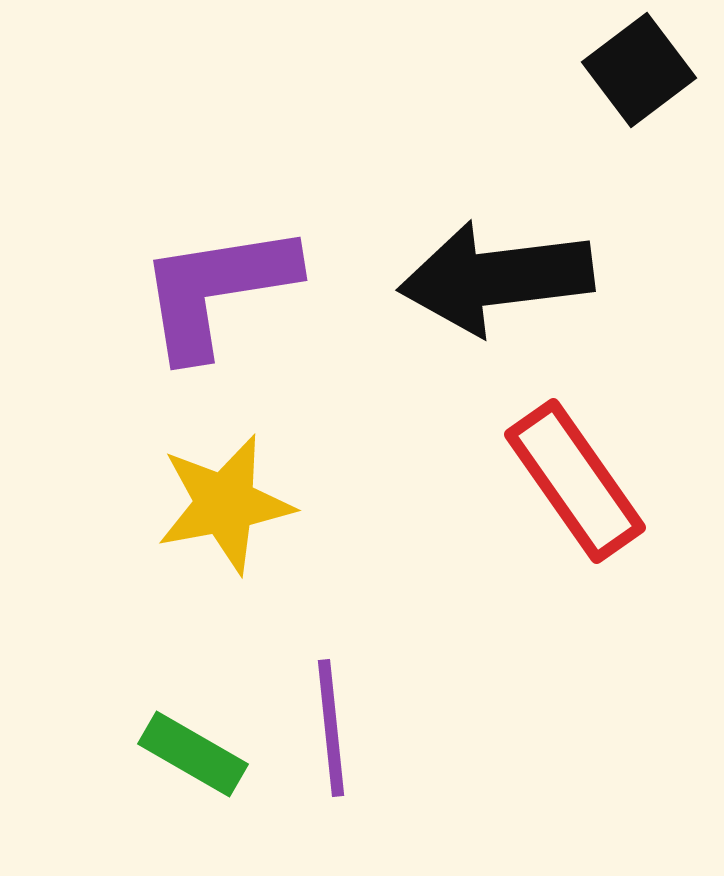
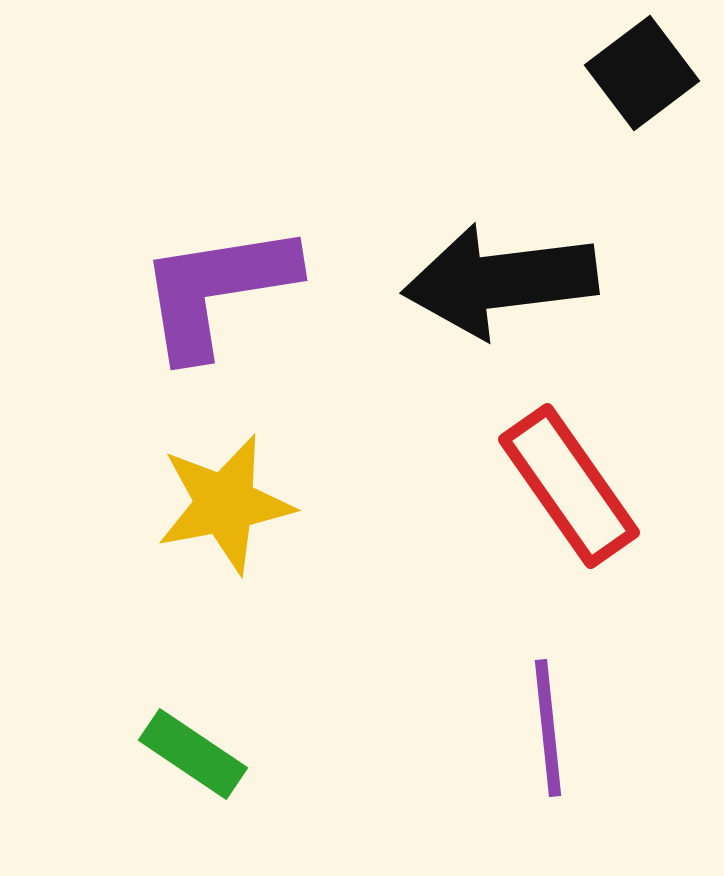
black square: moved 3 px right, 3 px down
black arrow: moved 4 px right, 3 px down
red rectangle: moved 6 px left, 5 px down
purple line: moved 217 px right
green rectangle: rotated 4 degrees clockwise
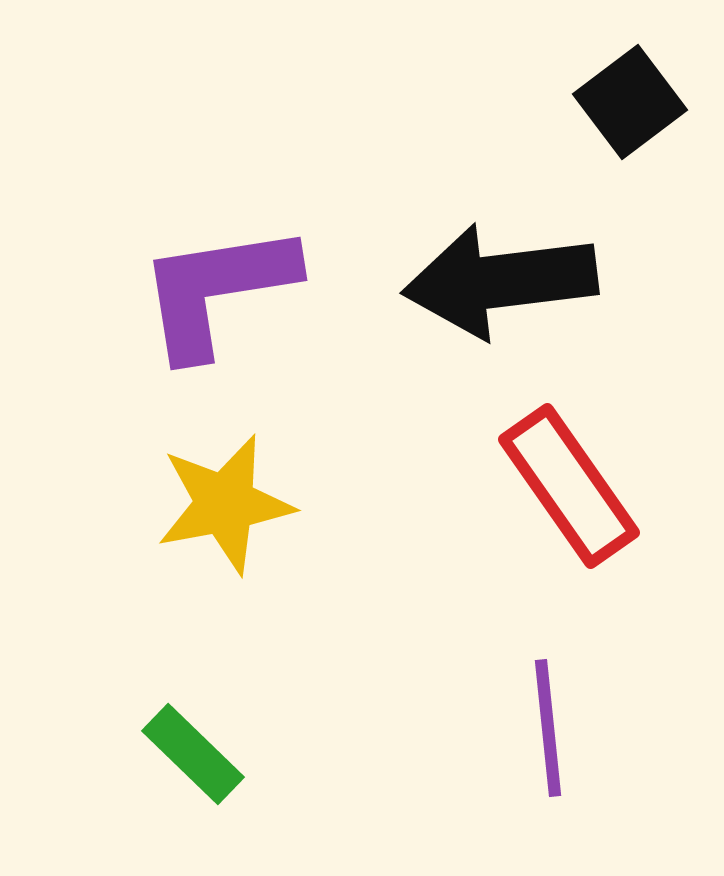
black square: moved 12 px left, 29 px down
green rectangle: rotated 10 degrees clockwise
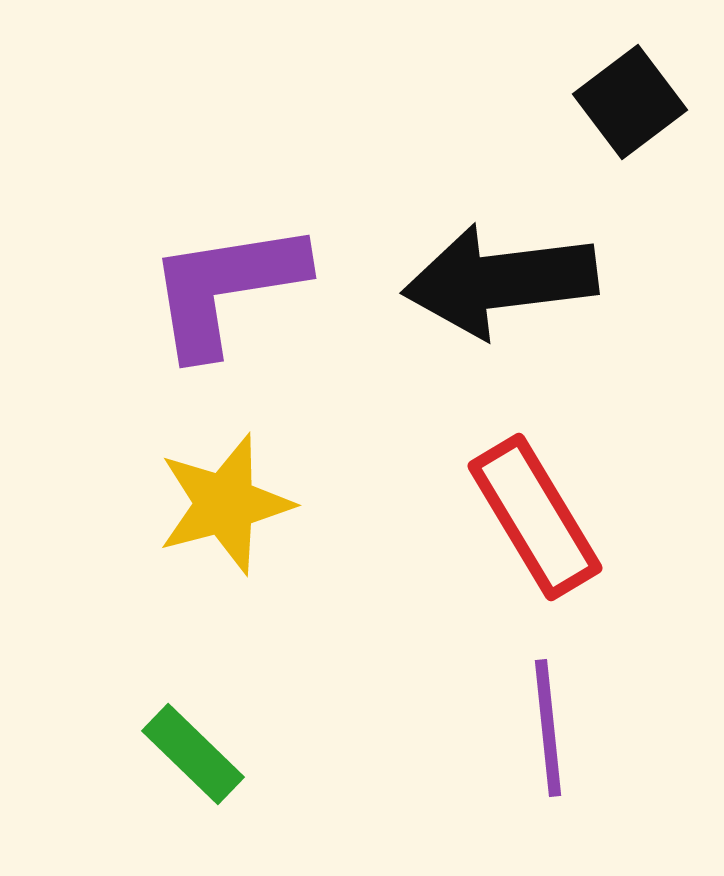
purple L-shape: moved 9 px right, 2 px up
red rectangle: moved 34 px left, 31 px down; rotated 4 degrees clockwise
yellow star: rotated 4 degrees counterclockwise
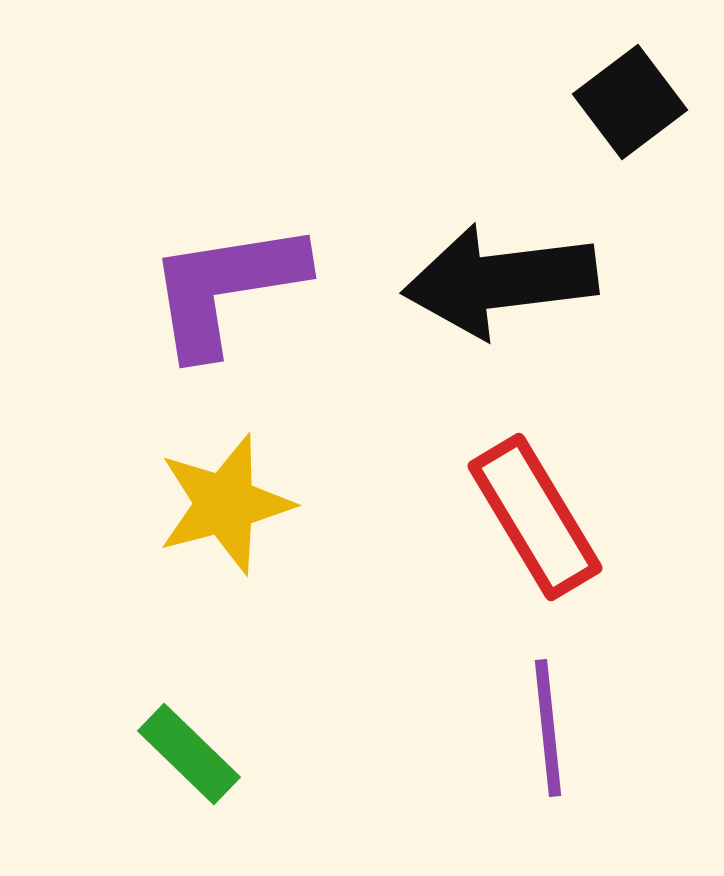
green rectangle: moved 4 px left
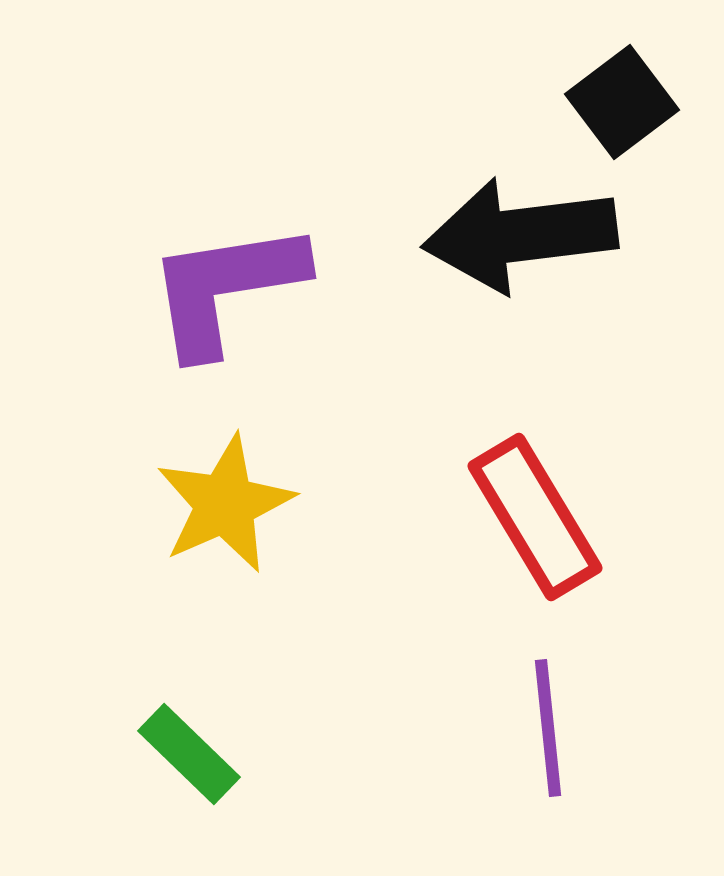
black square: moved 8 px left
black arrow: moved 20 px right, 46 px up
yellow star: rotated 9 degrees counterclockwise
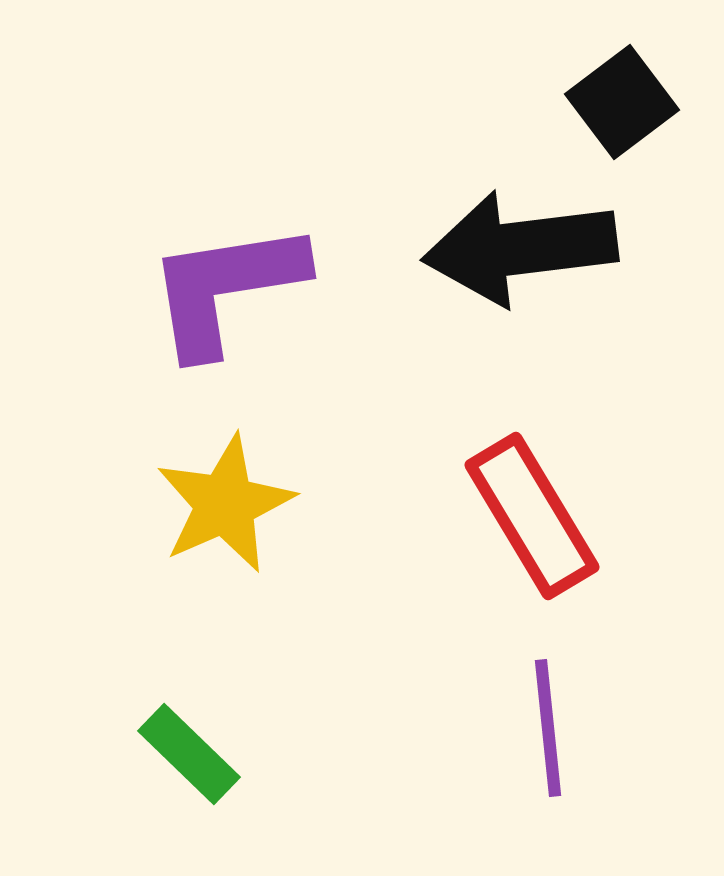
black arrow: moved 13 px down
red rectangle: moved 3 px left, 1 px up
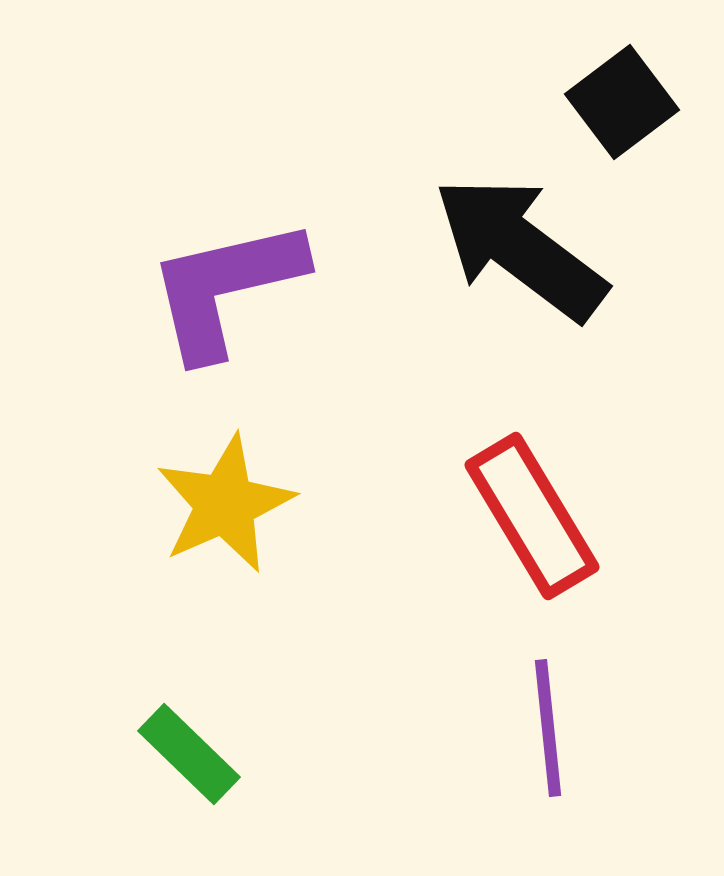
black arrow: rotated 44 degrees clockwise
purple L-shape: rotated 4 degrees counterclockwise
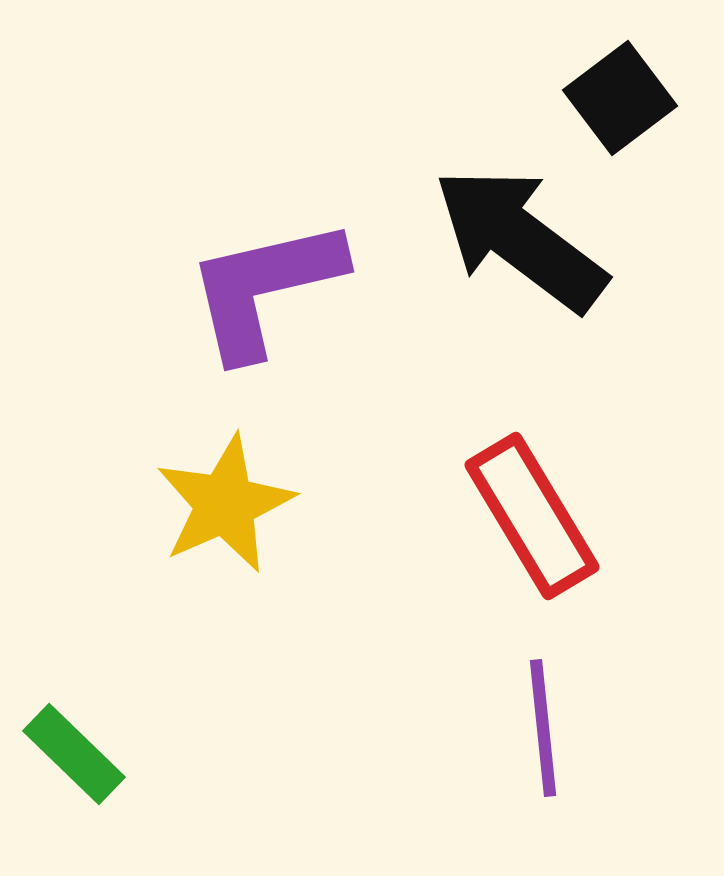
black square: moved 2 px left, 4 px up
black arrow: moved 9 px up
purple L-shape: moved 39 px right
purple line: moved 5 px left
green rectangle: moved 115 px left
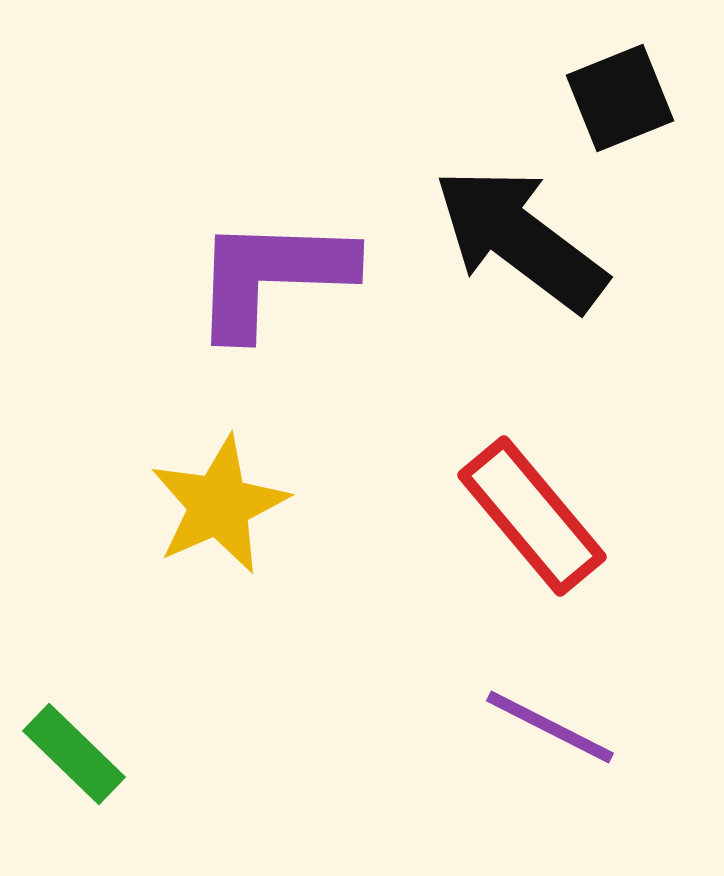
black square: rotated 15 degrees clockwise
purple L-shape: moved 7 px right, 12 px up; rotated 15 degrees clockwise
yellow star: moved 6 px left, 1 px down
red rectangle: rotated 9 degrees counterclockwise
purple line: moved 7 px right, 1 px up; rotated 57 degrees counterclockwise
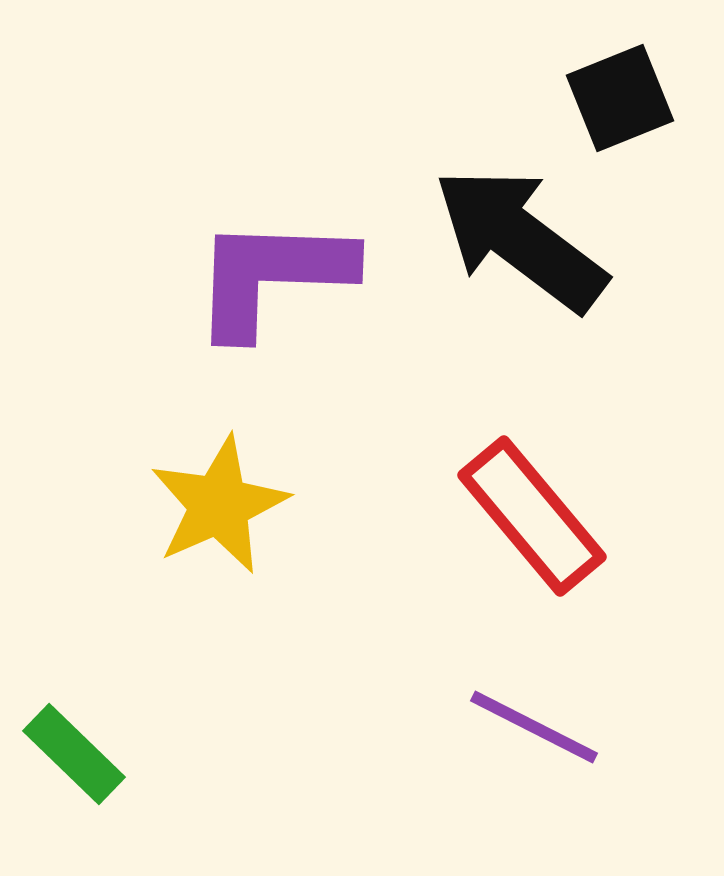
purple line: moved 16 px left
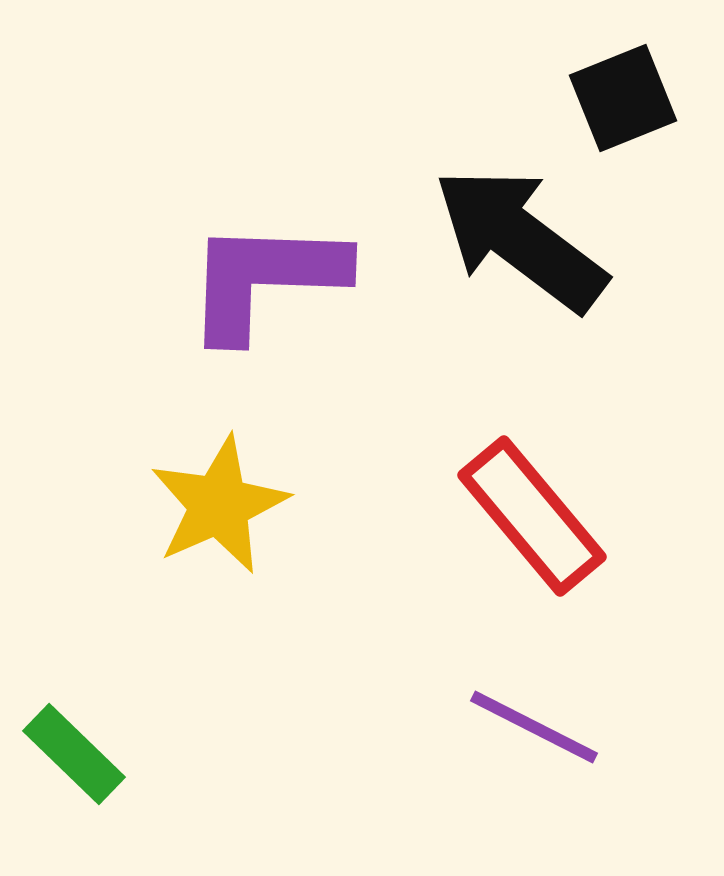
black square: moved 3 px right
purple L-shape: moved 7 px left, 3 px down
